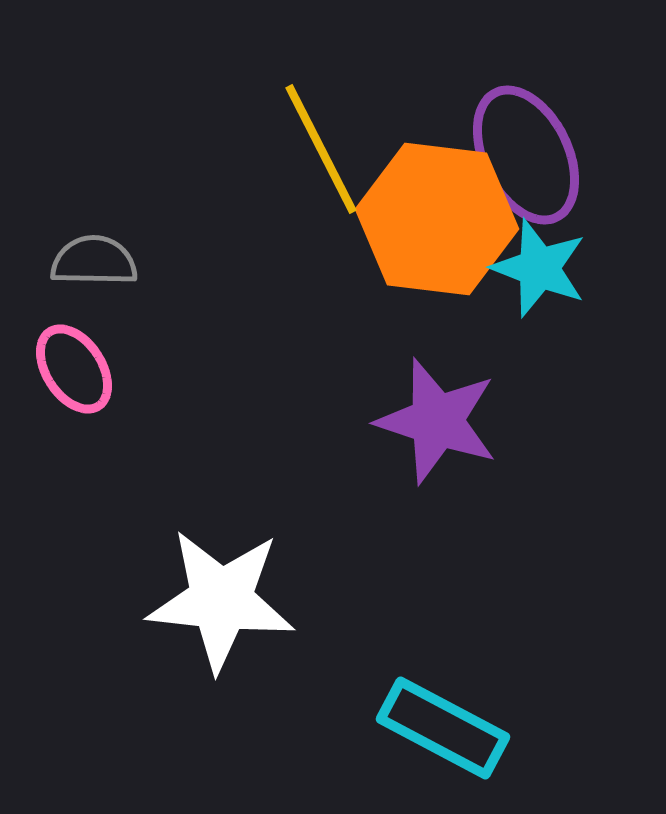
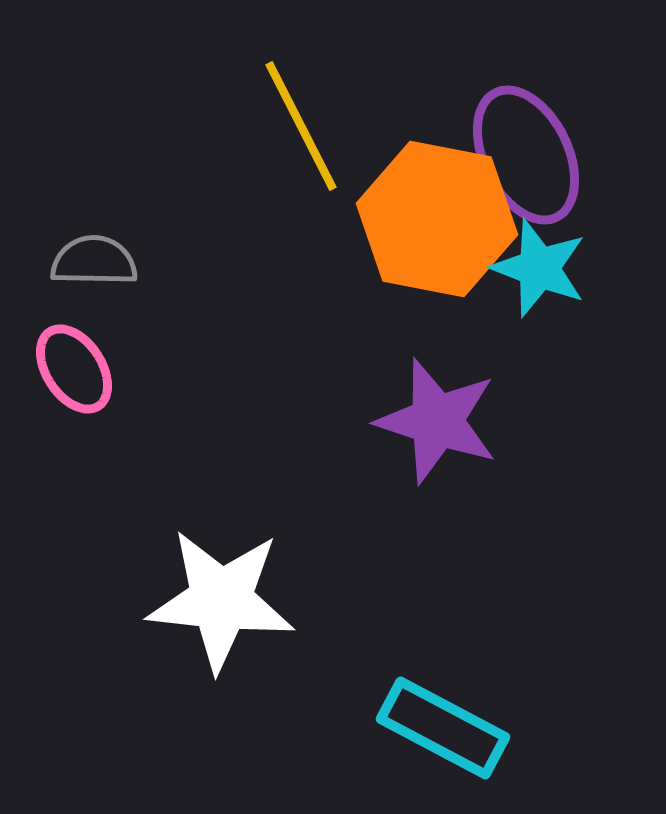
yellow line: moved 20 px left, 23 px up
orange hexagon: rotated 4 degrees clockwise
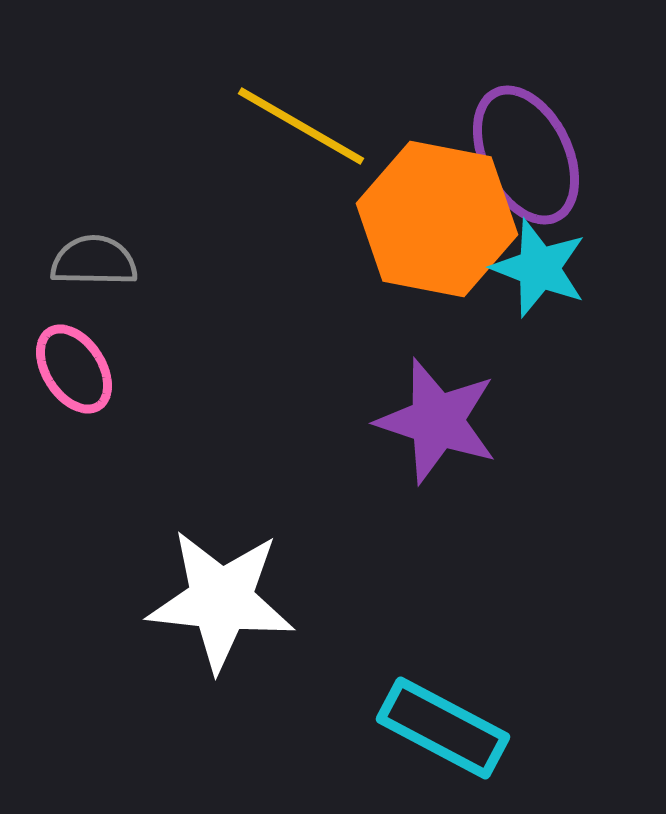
yellow line: rotated 33 degrees counterclockwise
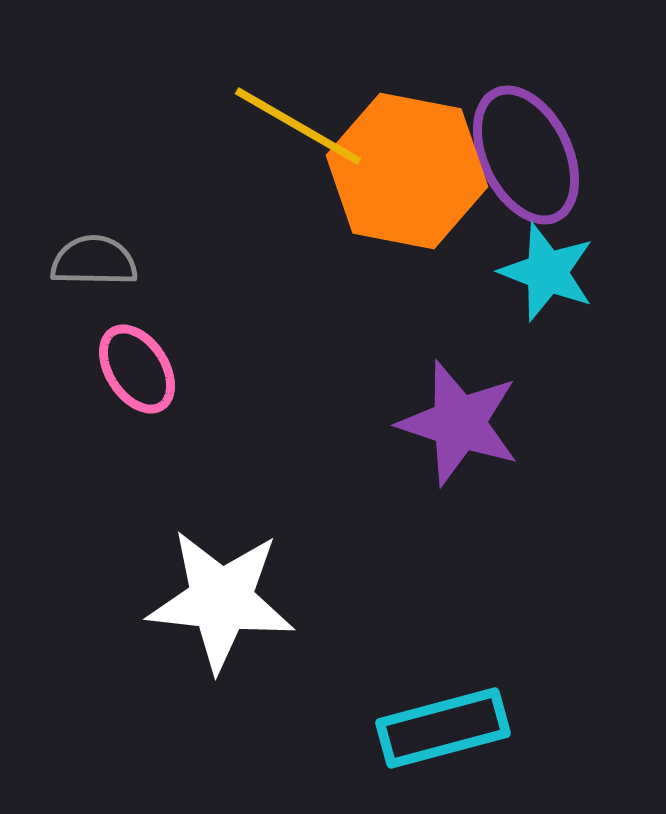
yellow line: moved 3 px left
orange hexagon: moved 30 px left, 48 px up
cyan star: moved 8 px right, 4 px down
pink ellipse: moved 63 px right
purple star: moved 22 px right, 2 px down
cyan rectangle: rotated 43 degrees counterclockwise
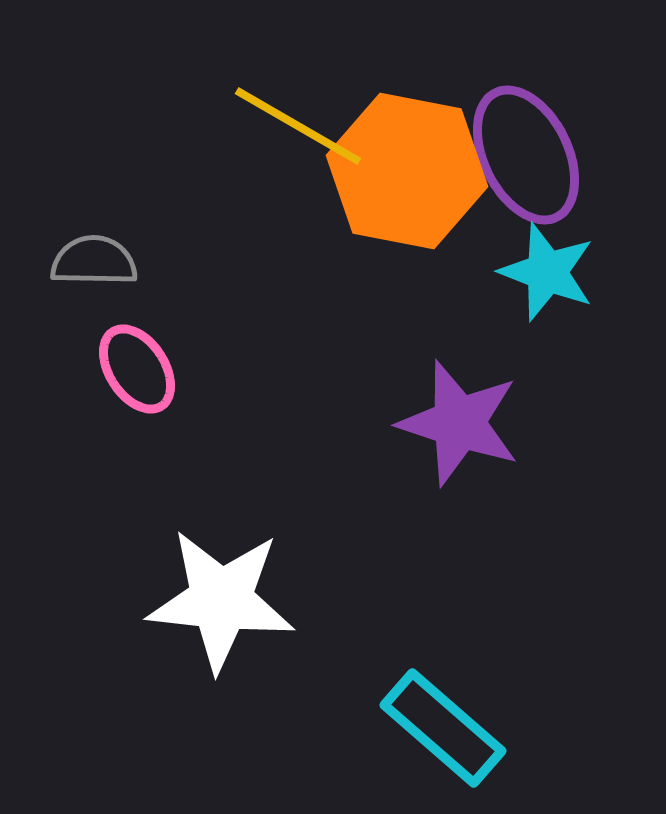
cyan rectangle: rotated 56 degrees clockwise
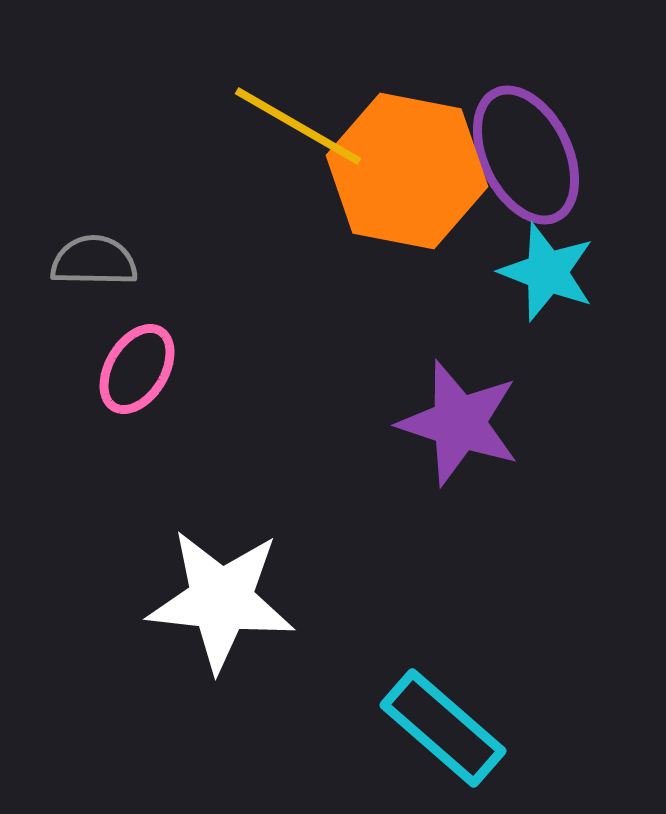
pink ellipse: rotated 64 degrees clockwise
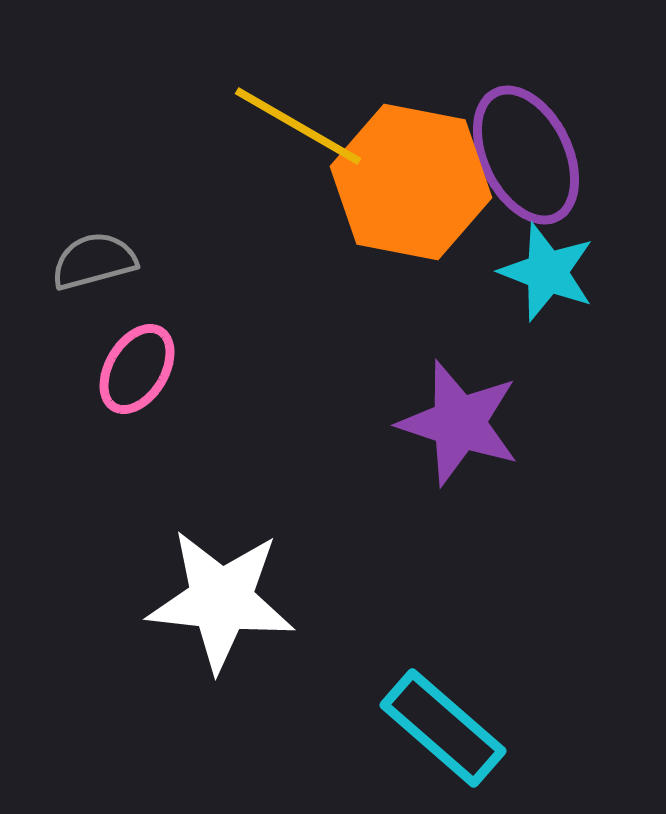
orange hexagon: moved 4 px right, 11 px down
gray semicircle: rotated 16 degrees counterclockwise
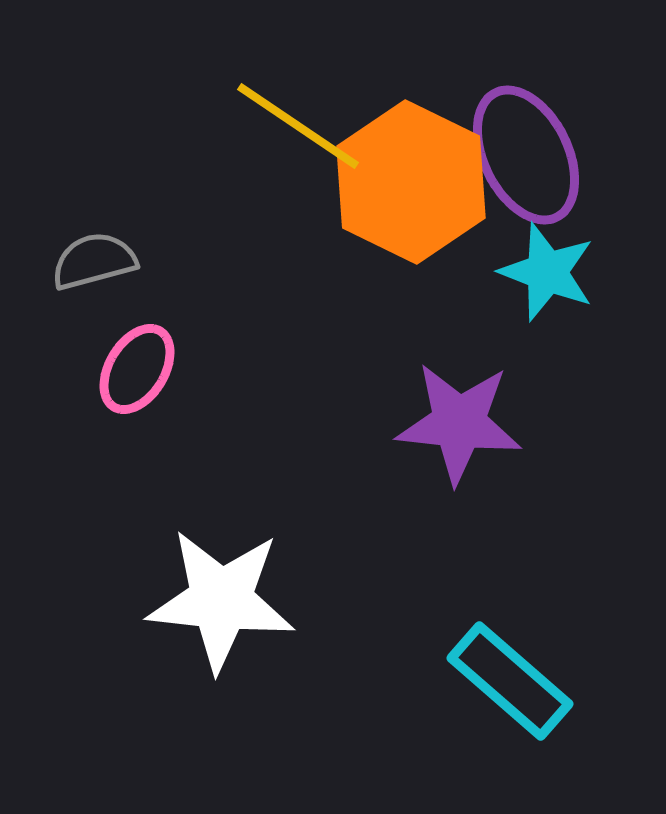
yellow line: rotated 4 degrees clockwise
orange hexagon: rotated 15 degrees clockwise
purple star: rotated 12 degrees counterclockwise
cyan rectangle: moved 67 px right, 47 px up
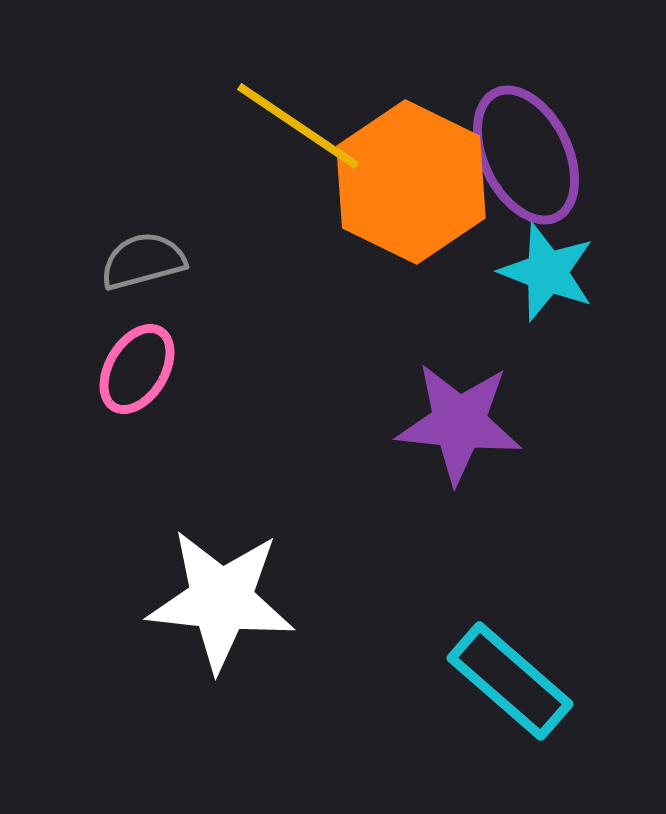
gray semicircle: moved 49 px right
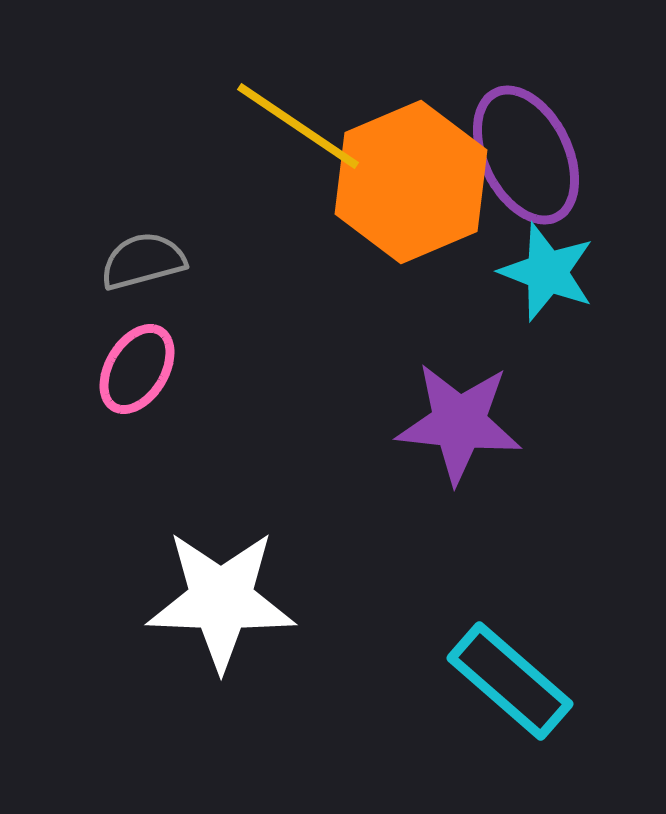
orange hexagon: rotated 11 degrees clockwise
white star: rotated 4 degrees counterclockwise
